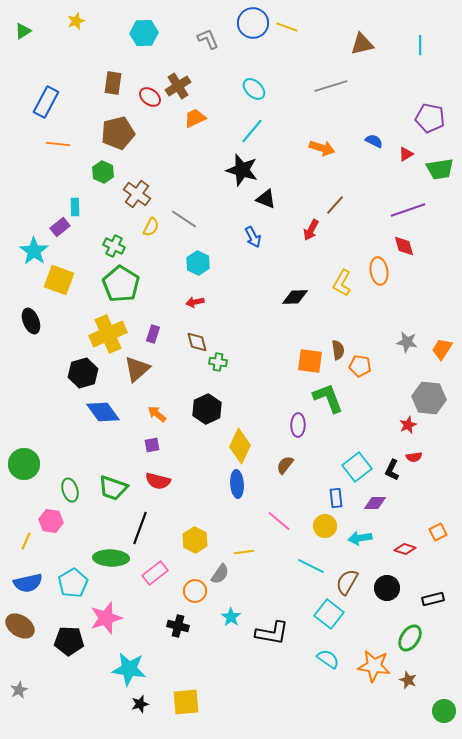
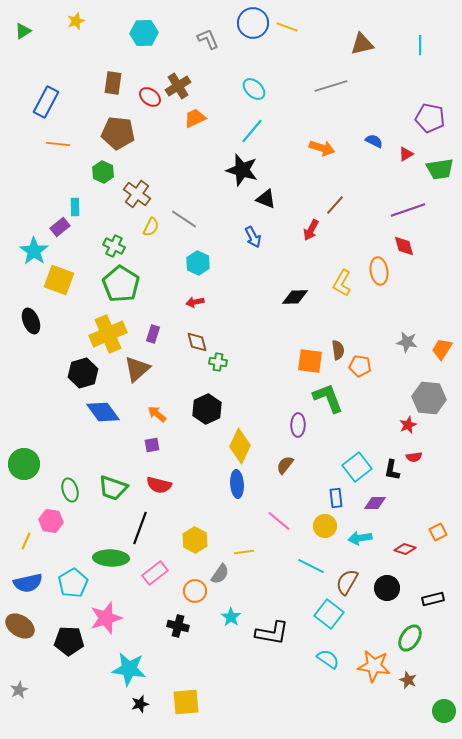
brown pentagon at (118, 133): rotated 20 degrees clockwise
black L-shape at (392, 470): rotated 15 degrees counterclockwise
red semicircle at (158, 481): moved 1 px right, 4 px down
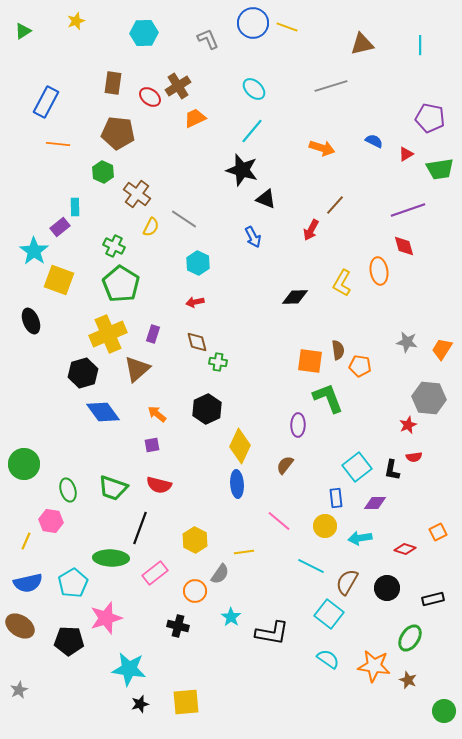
green ellipse at (70, 490): moved 2 px left
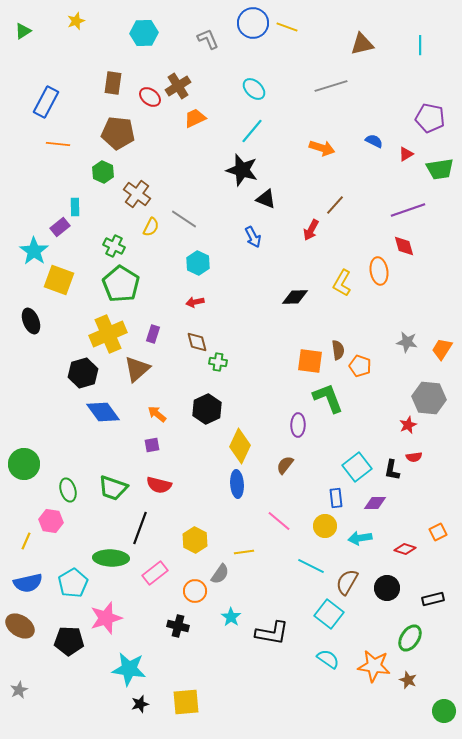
orange pentagon at (360, 366): rotated 10 degrees clockwise
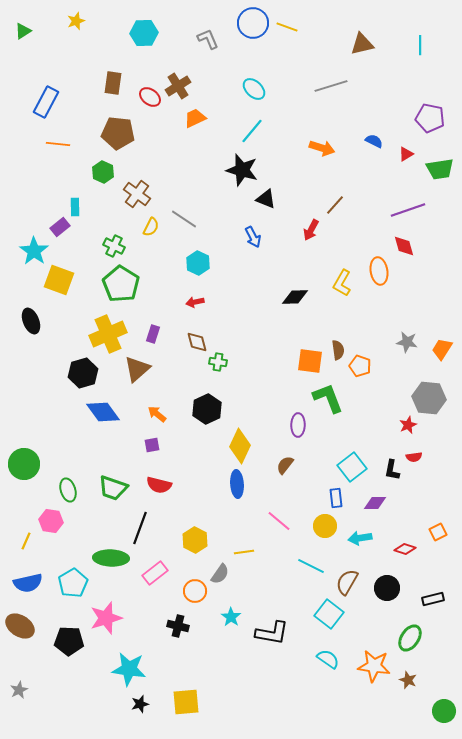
cyan square at (357, 467): moved 5 px left
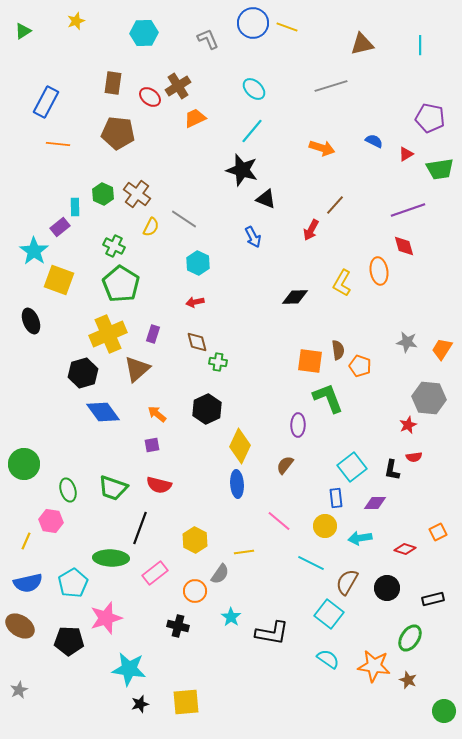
green hexagon at (103, 172): moved 22 px down
cyan line at (311, 566): moved 3 px up
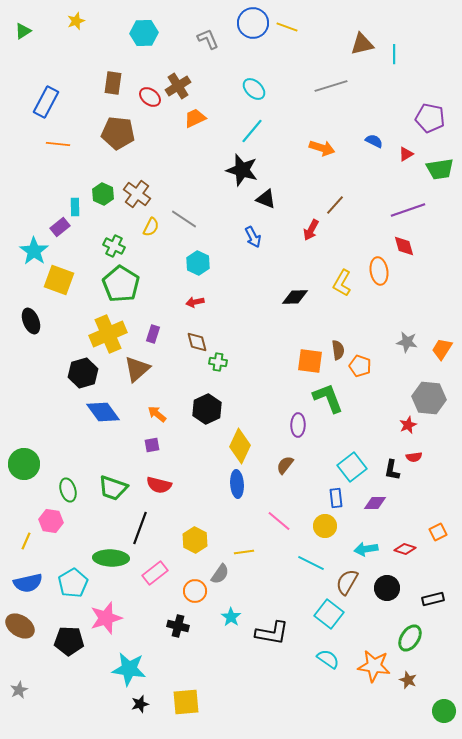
cyan line at (420, 45): moved 26 px left, 9 px down
cyan arrow at (360, 538): moved 6 px right, 11 px down
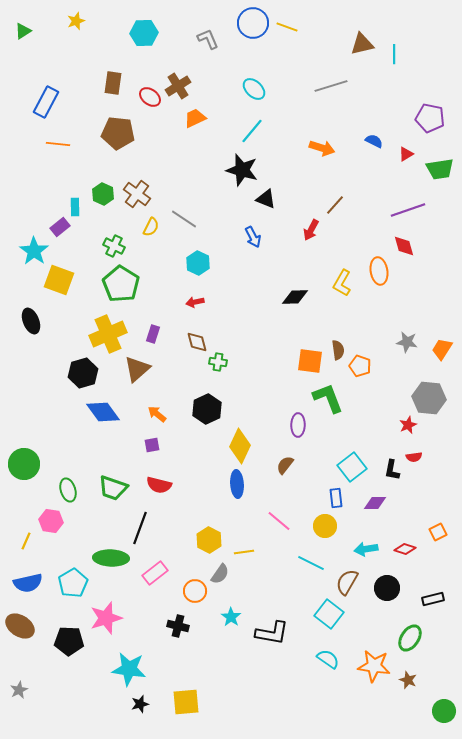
yellow hexagon at (195, 540): moved 14 px right
